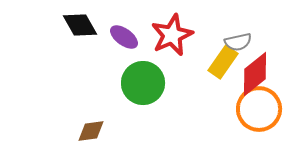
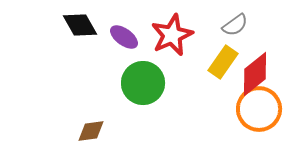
gray semicircle: moved 3 px left, 17 px up; rotated 24 degrees counterclockwise
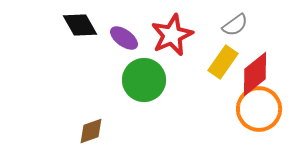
purple ellipse: moved 1 px down
green circle: moved 1 px right, 3 px up
brown diamond: rotated 12 degrees counterclockwise
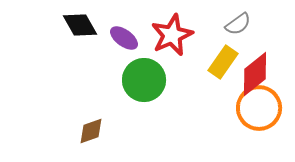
gray semicircle: moved 3 px right, 1 px up
orange circle: moved 1 px up
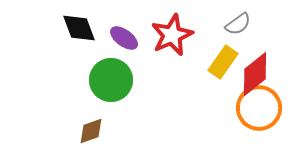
black diamond: moved 1 px left, 3 px down; rotated 9 degrees clockwise
green circle: moved 33 px left
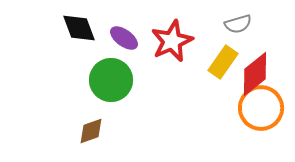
gray semicircle: rotated 20 degrees clockwise
red star: moved 6 px down
orange circle: moved 2 px right
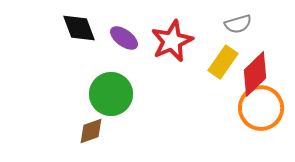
red diamond: rotated 6 degrees counterclockwise
green circle: moved 14 px down
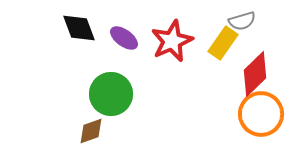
gray semicircle: moved 4 px right, 3 px up
yellow rectangle: moved 19 px up
orange circle: moved 6 px down
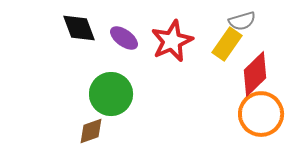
yellow rectangle: moved 4 px right, 1 px down
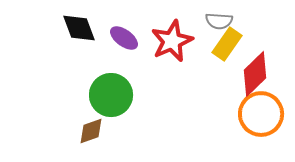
gray semicircle: moved 23 px left; rotated 20 degrees clockwise
green circle: moved 1 px down
